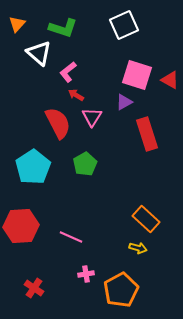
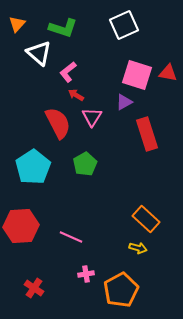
red triangle: moved 2 px left, 7 px up; rotated 18 degrees counterclockwise
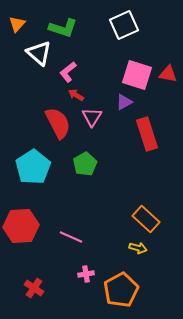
red triangle: moved 1 px down
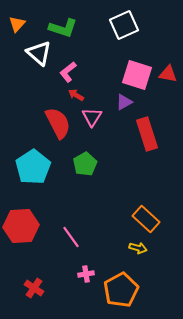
pink line: rotated 30 degrees clockwise
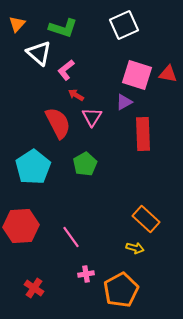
pink L-shape: moved 2 px left, 2 px up
red rectangle: moved 4 px left; rotated 16 degrees clockwise
yellow arrow: moved 3 px left
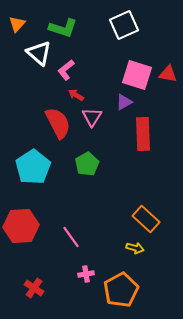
green pentagon: moved 2 px right
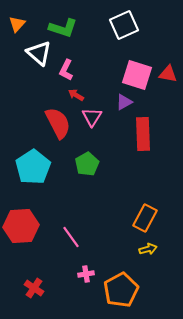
pink L-shape: rotated 25 degrees counterclockwise
orange rectangle: moved 1 px left, 1 px up; rotated 76 degrees clockwise
yellow arrow: moved 13 px right, 1 px down; rotated 30 degrees counterclockwise
